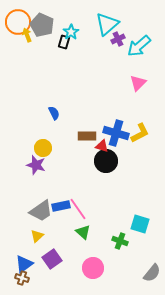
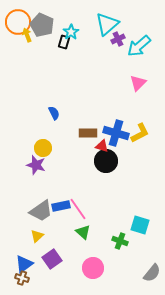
brown rectangle: moved 1 px right, 3 px up
cyan square: moved 1 px down
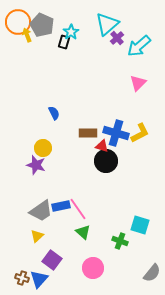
purple cross: moved 1 px left, 1 px up; rotated 16 degrees counterclockwise
purple square: moved 1 px down; rotated 18 degrees counterclockwise
blue triangle: moved 15 px right, 15 px down; rotated 12 degrees counterclockwise
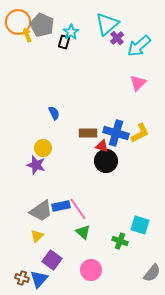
pink circle: moved 2 px left, 2 px down
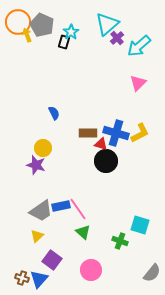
red triangle: moved 1 px left, 2 px up
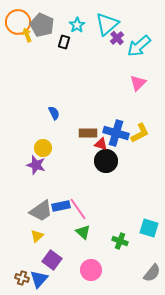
cyan star: moved 6 px right, 7 px up
cyan square: moved 9 px right, 3 px down
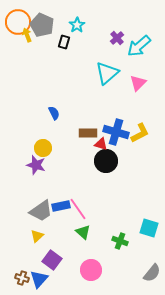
cyan triangle: moved 49 px down
blue cross: moved 1 px up
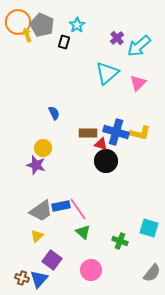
yellow L-shape: rotated 40 degrees clockwise
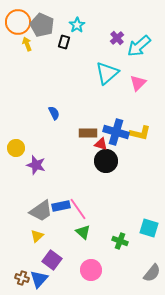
yellow arrow: moved 9 px down
yellow circle: moved 27 px left
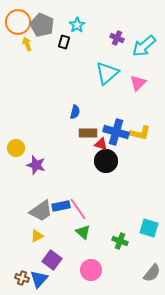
purple cross: rotated 24 degrees counterclockwise
cyan arrow: moved 5 px right
blue semicircle: moved 21 px right, 1 px up; rotated 40 degrees clockwise
yellow triangle: rotated 16 degrees clockwise
